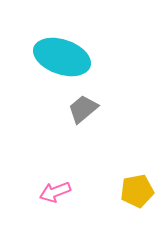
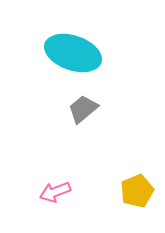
cyan ellipse: moved 11 px right, 4 px up
yellow pentagon: rotated 12 degrees counterclockwise
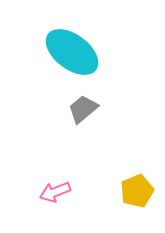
cyan ellipse: moved 1 px left, 1 px up; rotated 18 degrees clockwise
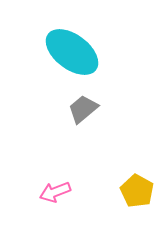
yellow pentagon: rotated 20 degrees counterclockwise
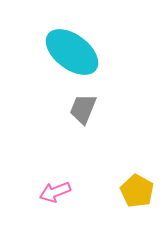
gray trapezoid: rotated 28 degrees counterclockwise
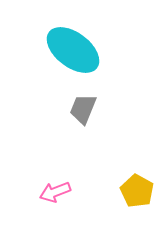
cyan ellipse: moved 1 px right, 2 px up
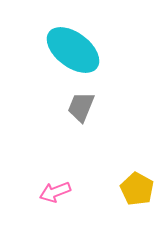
gray trapezoid: moved 2 px left, 2 px up
yellow pentagon: moved 2 px up
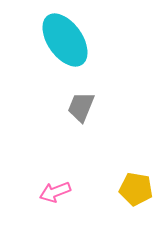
cyan ellipse: moved 8 px left, 10 px up; rotated 18 degrees clockwise
yellow pentagon: moved 1 px left; rotated 20 degrees counterclockwise
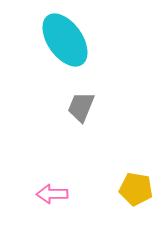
pink arrow: moved 3 px left, 2 px down; rotated 20 degrees clockwise
